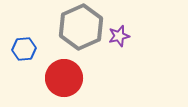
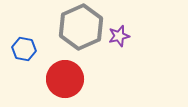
blue hexagon: rotated 15 degrees clockwise
red circle: moved 1 px right, 1 px down
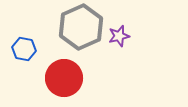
red circle: moved 1 px left, 1 px up
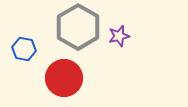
gray hexagon: moved 3 px left; rotated 6 degrees counterclockwise
